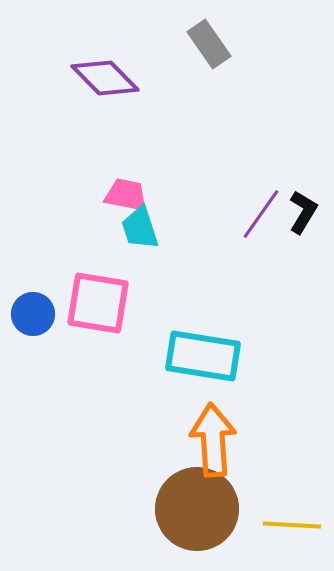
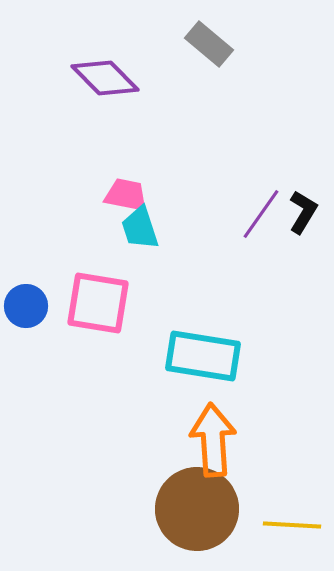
gray rectangle: rotated 15 degrees counterclockwise
blue circle: moved 7 px left, 8 px up
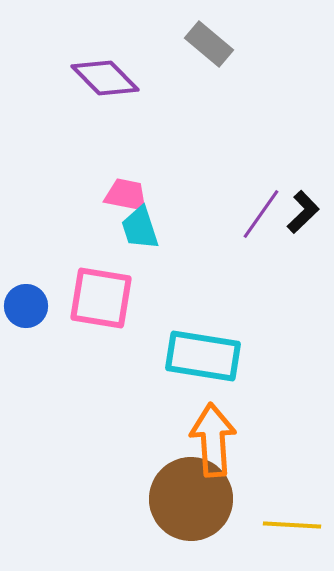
black L-shape: rotated 15 degrees clockwise
pink square: moved 3 px right, 5 px up
brown circle: moved 6 px left, 10 px up
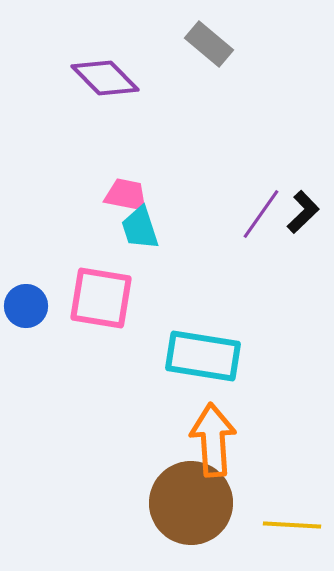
brown circle: moved 4 px down
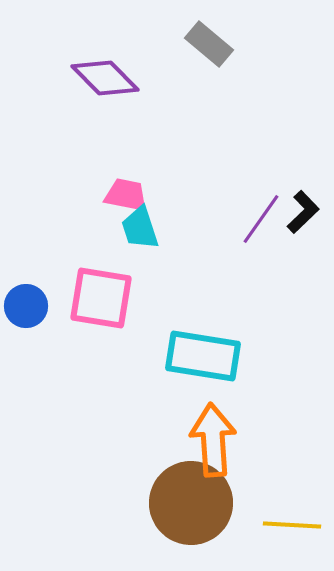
purple line: moved 5 px down
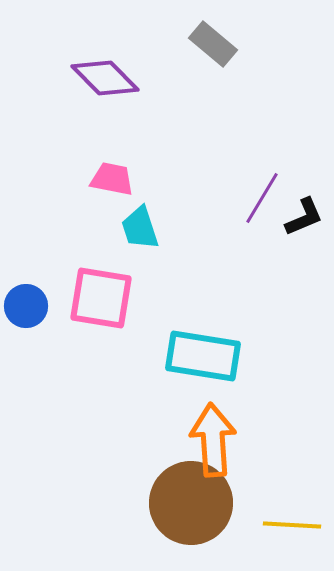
gray rectangle: moved 4 px right
pink trapezoid: moved 14 px left, 16 px up
black L-shape: moved 1 px right, 5 px down; rotated 21 degrees clockwise
purple line: moved 1 px right, 21 px up; rotated 4 degrees counterclockwise
